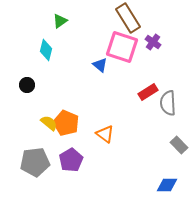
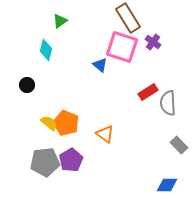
gray pentagon: moved 10 px right
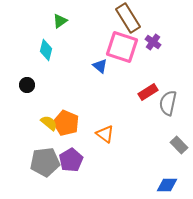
blue triangle: moved 1 px down
gray semicircle: rotated 15 degrees clockwise
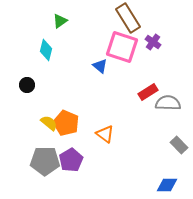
gray semicircle: rotated 80 degrees clockwise
gray pentagon: moved 1 px up; rotated 8 degrees clockwise
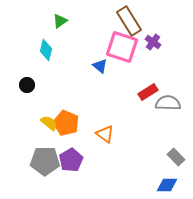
brown rectangle: moved 1 px right, 3 px down
gray rectangle: moved 3 px left, 12 px down
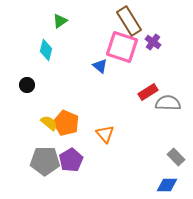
orange triangle: rotated 12 degrees clockwise
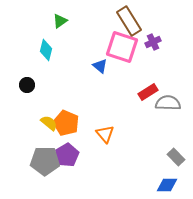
purple cross: rotated 28 degrees clockwise
purple pentagon: moved 4 px left, 5 px up
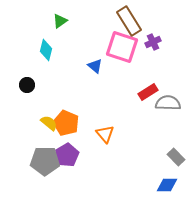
blue triangle: moved 5 px left
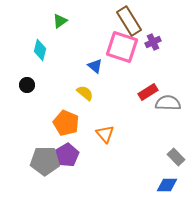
cyan diamond: moved 6 px left
yellow semicircle: moved 36 px right, 30 px up
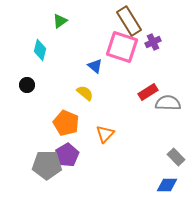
orange triangle: rotated 24 degrees clockwise
gray pentagon: moved 2 px right, 4 px down
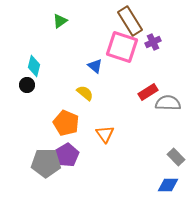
brown rectangle: moved 1 px right
cyan diamond: moved 6 px left, 16 px down
orange triangle: rotated 18 degrees counterclockwise
gray pentagon: moved 1 px left, 2 px up
blue diamond: moved 1 px right
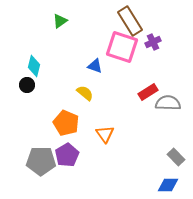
blue triangle: rotated 21 degrees counterclockwise
gray pentagon: moved 5 px left, 2 px up
